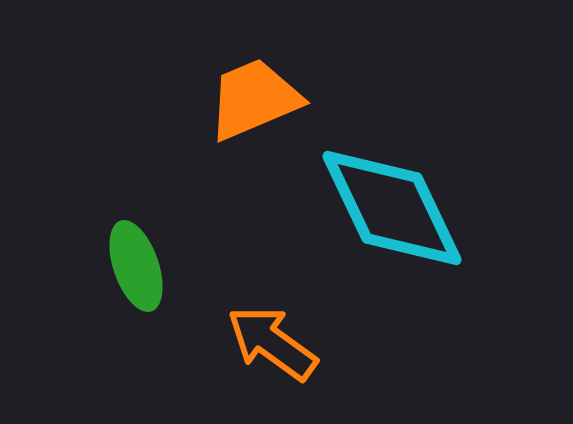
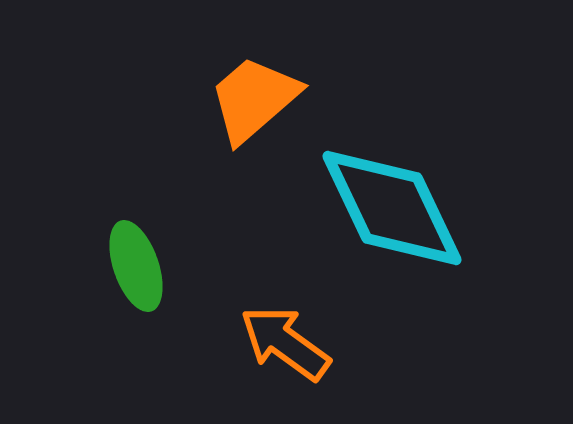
orange trapezoid: rotated 18 degrees counterclockwise
orange arrow: moved 13 px right
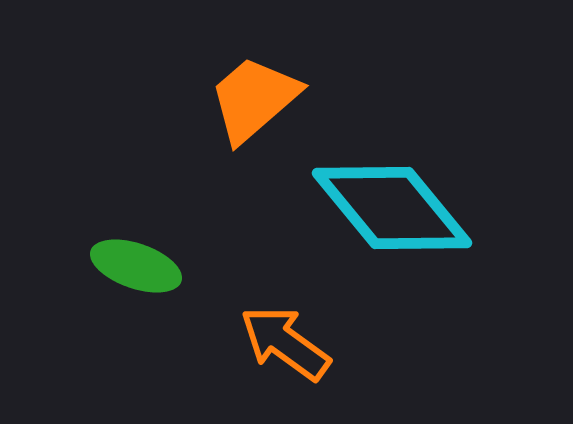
cyan diamond: rotated 14 degrees counterclockwise
green ellipse: rotated 52 degrees counterclockwise
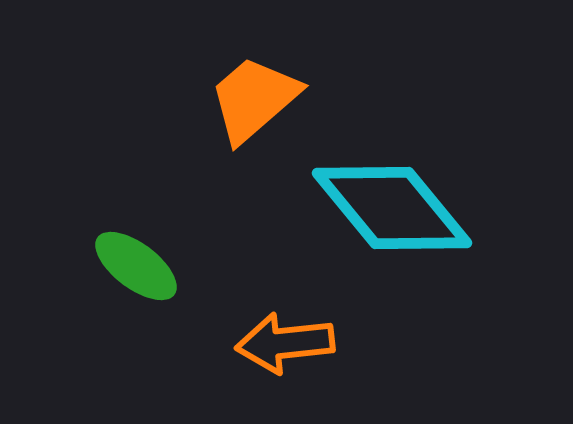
green ellipse: rotated 18 degrees clockwise
orange arrow: rotated 42 degrees counterclockwise
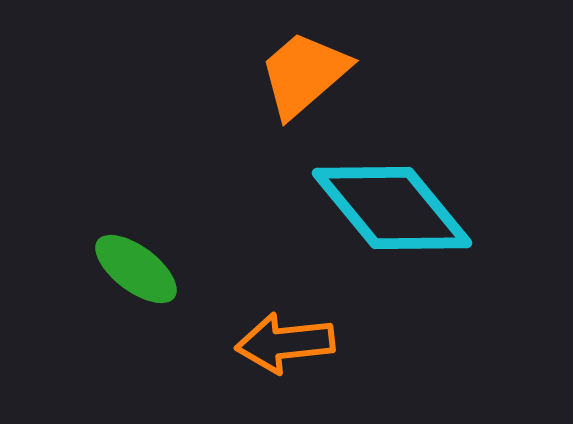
orange trapezoid: moved 50 px right, 25 px up
green ellipse: moved 3 px down
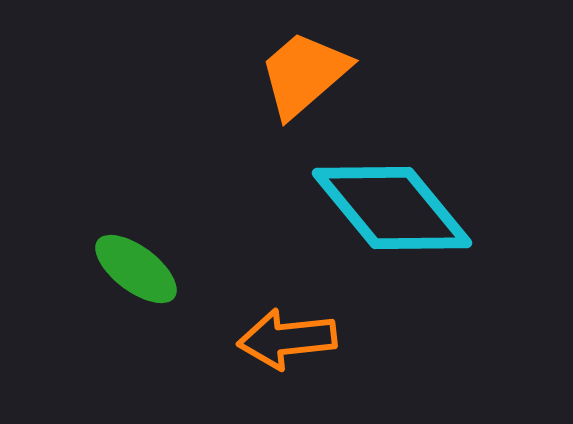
orange arrow: moved 2 px right, 4 px up
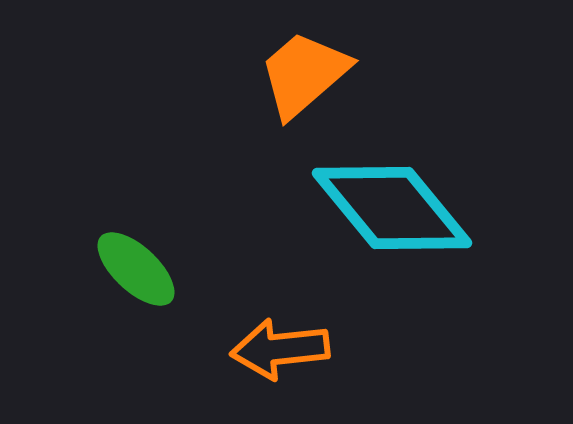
green ellipse: rotated 6 degrees clockwise
orange arrow: moved 7 px left, 10 px down
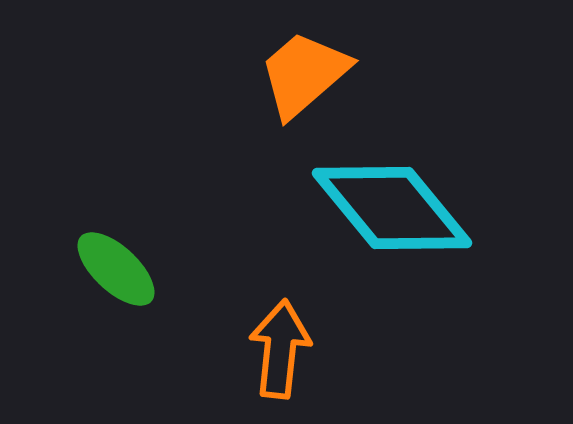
green ellipse: moved 20 px left
orange arrow: rotated 102 degrees clockwise
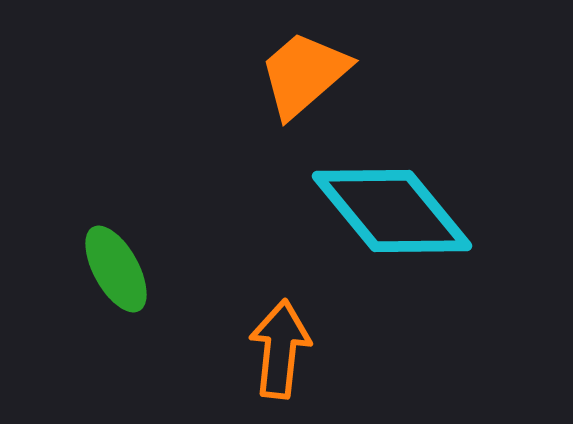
cyan diamond: moved 3 px down
green ellipse: rotated 18 degrees clockwise
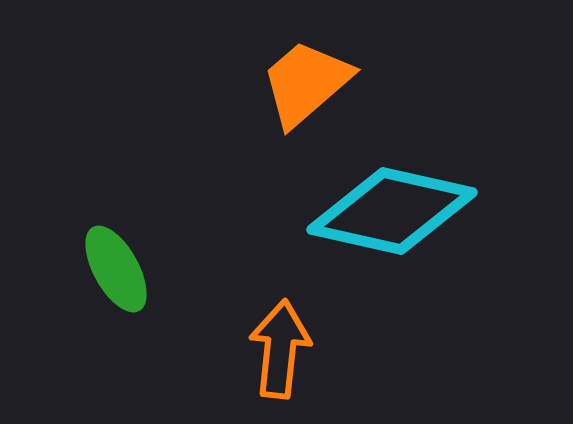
orange trapezoid: moved 2 px right, 9 px down
cyan diamond: rotated 38 degrees counterclockwise
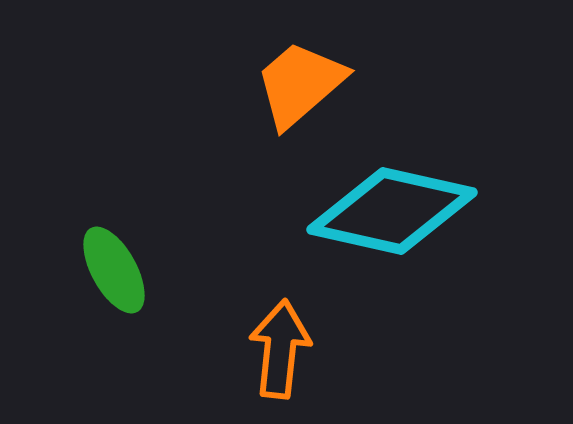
orange trapezoid: moved 6 px left, 1 px down
green ellipse: moved 2 px left, 1 px down
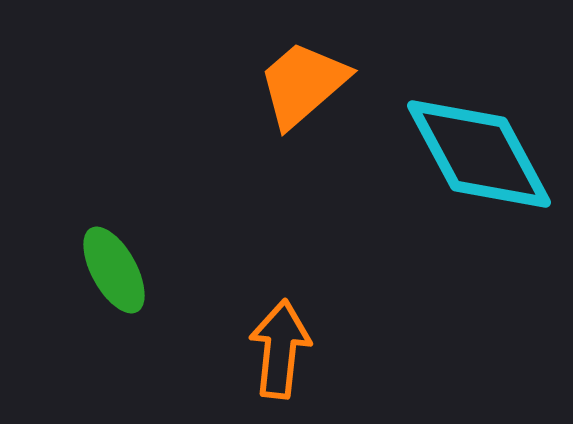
orange trapezoid: moved 3 px right
cyan diamond: moved 87 px right, 57 px up; rotated 49 degrees clockwise
